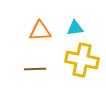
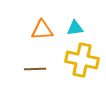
orange triangle: moved 2 px right, 1 px up
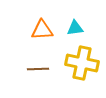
yellow cross: moved 3 px down
brown line: moved 3 px right
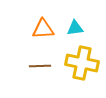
orange triangle: moved 1 px right, 1 px up
brown line: moved 2 px right, 3 px up
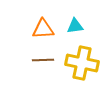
cyan triangle: moved 2 px up
brown line: moved 3 px right, 6 px up
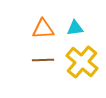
cyan triangle: moved 2 px down
yellow cross: moved 1 px up; rotated 28 degrees clockwise
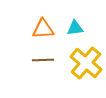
yellow cross: moved 4 px right, 1 px down
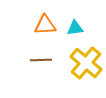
orange triangle: moved 2 px right, 4 px up
brown line: moved 2 px left
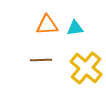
orange triangle: moved 2 px right
yellow cross: moved 5 px down
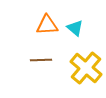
cyan triangle: rotated 48 degrees clockwise
